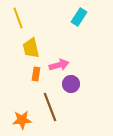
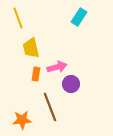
pink arrow: moved 2 px left, 2 px down
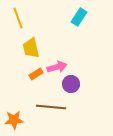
orange rectangle: rotated 48 degrees clockwise
brown line: moved 1 px right; rotated 64 degrees counterclockwise
orange star: moved 8 px left
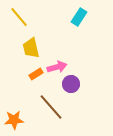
yellow line: moved 1 px right, 1 px up; rotated 20 degrees counterclockwise
brown line: rotated 44 degrees clockwise
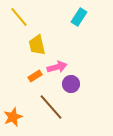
yellow trapezoid: moved 6 px right, 3 px up
orange rectangle: moved 1 px left, 2 px down
orange star: moved 1 px left, 3 px up; rotated 18 degrees counterclockwise
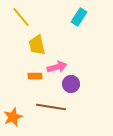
yellow line: moved 2 px right
orange rectangle: rotated 32 degrees clockwise
brown line: rotated 40 degrees counterclockwise
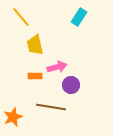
yellow trapezoid: moved 2 px left
purple circle: moved 1 px down
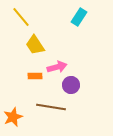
yellow trapezoid: rotated 20 degrees counterclockwise
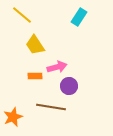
yellow line: moved 1 px right, 2 px up; rotated 10 degrees counterclockwise
purple circle: moved 2 px left, 1 px down
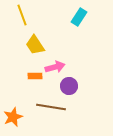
yellow line: rotated 30 degrees clockwise
pink arrow: moved 2 px left
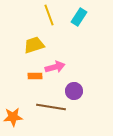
yellow line: moved 27 px right
yellow trapezoid: moved 1 px left; rotated 105 degrees clockwise
purple circle: moved 5 px right, 5 px down
orange star: rotated 18 degrees clockwise
